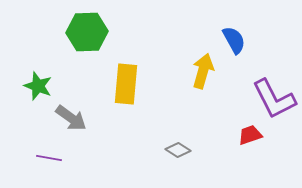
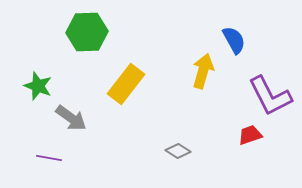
yellow rectangle: rotated 33 degrees clockwise
purple L-shape: moved 4 px left, 3 px up
gray diamond: moved 1 px down
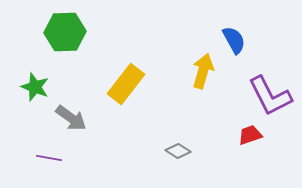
green hexagon: moved 22 px left
green star: moved 3 px left, 1 px down
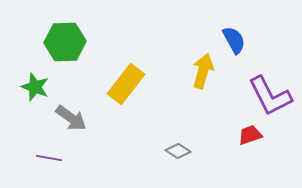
green hexagon: moved 10 px down
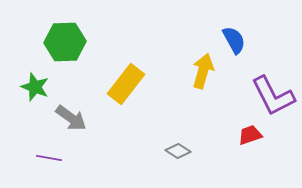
purple L-shape: moved 3 px right
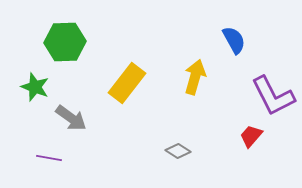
yellow arrow: moved 8 px left, 6 px down
yellow rectangle: moved 1 px right, 1 px up
red trapezoid: moved 1 px right, 1 px down; rotated 30 degrees counterclockwise
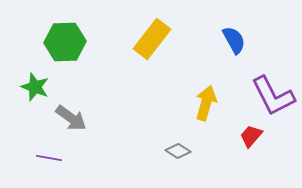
yellow arrow: moved 11 px right, 26 px down
yellow rectangle: moved 25 px right, 44 px up
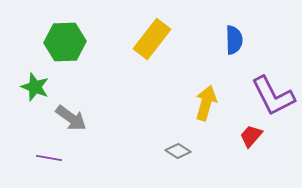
blue semicircle: rotated 28 degrees clockwise
